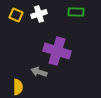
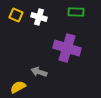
white cross: moved 3 px down; rotated 35 degrees clockwise
purple cross: moved 10 px right, 3 px up
yellow semicircle: rotated 119 degrees counterclockwise
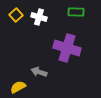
yellow square: rotated 24 degrees clockwise
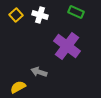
green rectangle: rotated 21 degrees clockwise
white cross: moved 1 px right, 2 px up
purple cross: moved 2 px up; rotated 20 degrees clockwise
